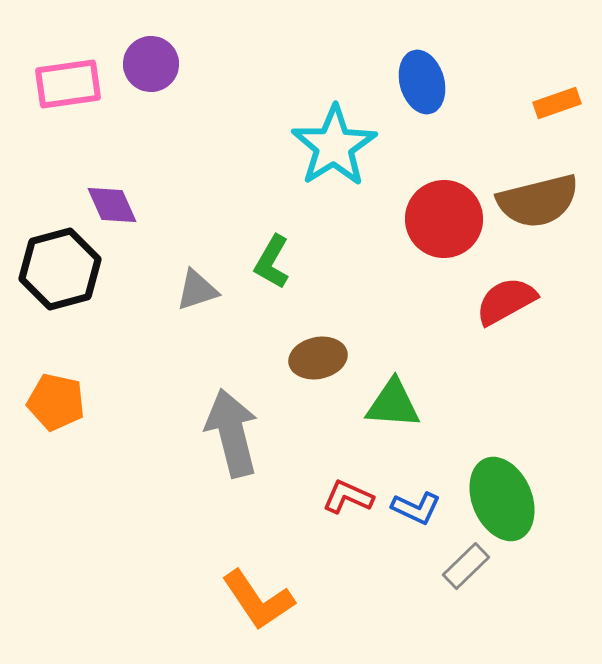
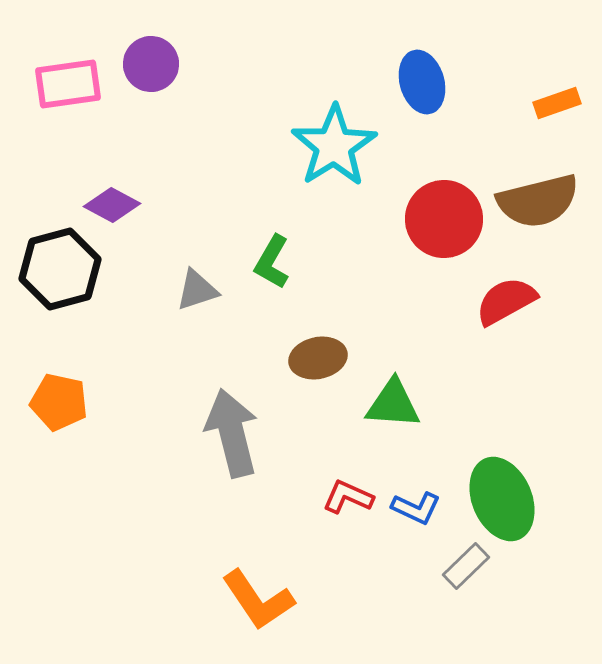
purple diamond: rotated 38 degrees counterclockwise
orange pentagon: moved 3 px right
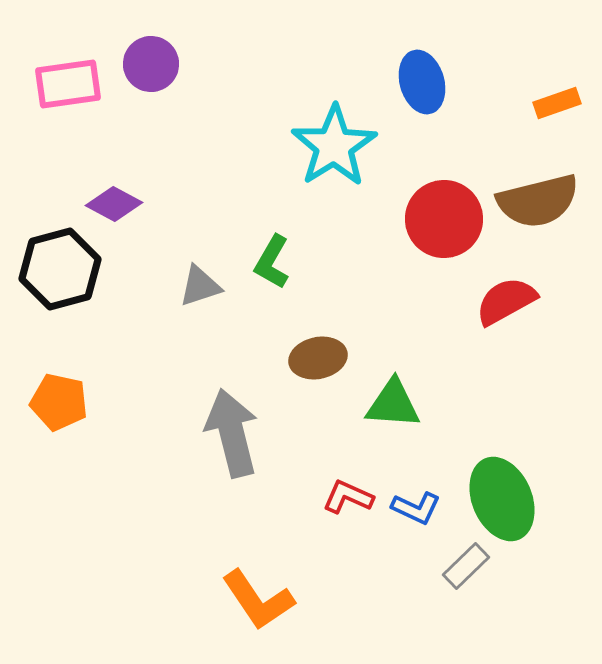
purple diamond: moved 2 px right, 1 px up
gray triangle: moved 3 px right, 4 px up
